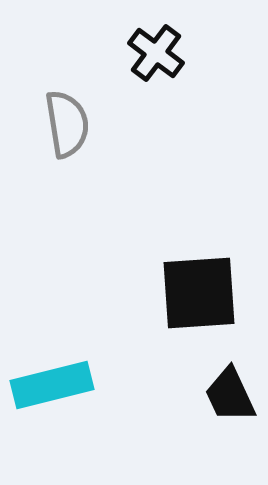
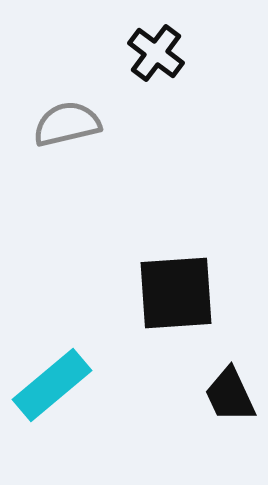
gray semicircle: rotated 94 degrees counterclockwise
black square: moved 23 px left
cyan rectangle: rotated 26 degrees counterclockwise
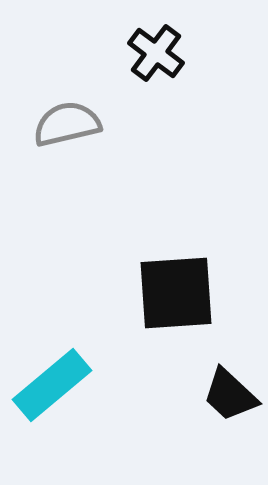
black trapezoid: rotated 22 degrees counterclockwise
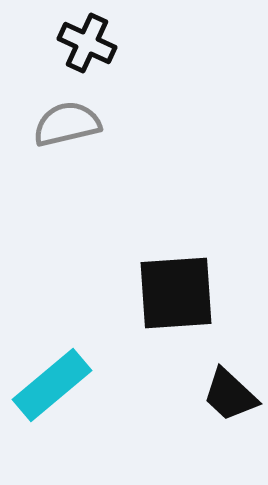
black cross: moved 69 px left, 10 px up; rotated 12 degrees counterclockwise
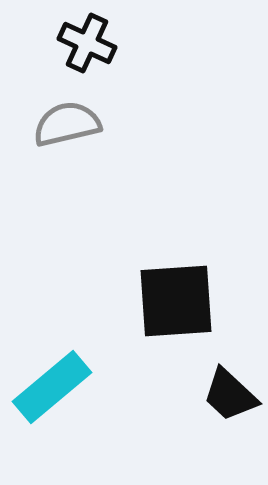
black square: moved 8 px down
cyan rectangle: moved 2 px down
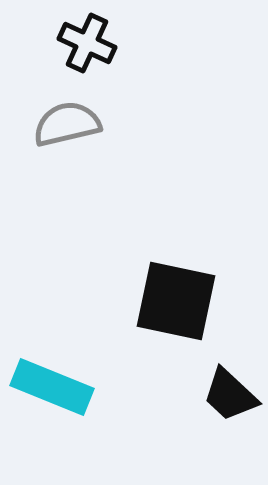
black square: rotated 16 degrees clockwise
cyan rectangle: rotated 62 degrees clockwise
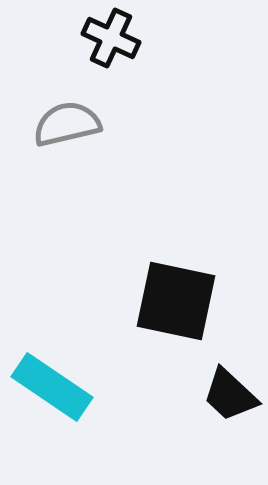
black cross: moved 24 px right, 5 px up
cyan rectangle: rotated 12 degrees clockwise
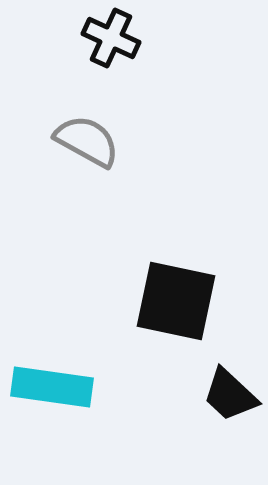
gray semicircle: moved 20 px right, 17 px down; rotated 42 degrees clockwise
cyan rectangle: rotated 26 degrees counterclockwise
